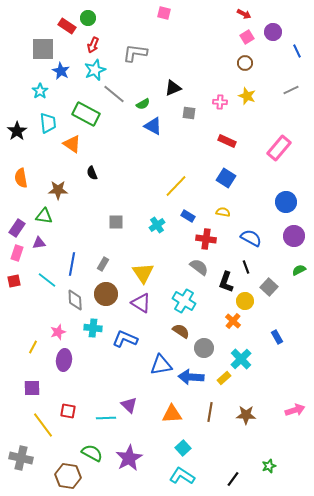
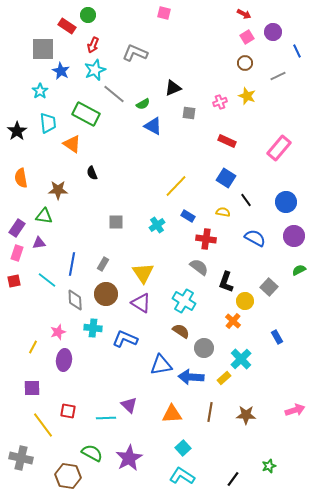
green circle at (88, 18): moved 3 px up
gray L-shape at (135, 53): rotated 15 degrees clockwise
gray line at (291, 90): moved 13 px left, 14 px up
pink cross at (220, 102): rotated 24 degrees counterclockwise
blue semicircle at (251, 238): moved 4 px right
black line at (246, 267): moved 67 px up; rotated 16 degrees counterclockwise
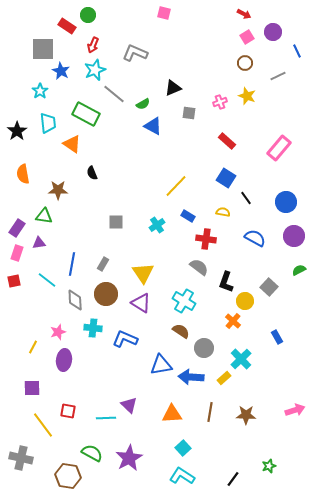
red rectangle at (227, 141): rotated 18 degrees clockwise
orange semicircle at (21, 178): moved 2 px right, 4 px up
black line at (246, 200): moved 2 px up
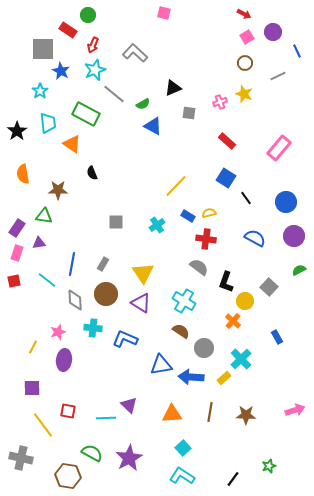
red rectangle at (67, 26): moved 1 px right, 4 px down
gray L-shape at (135, 53): rotated 20 degrees clockwise
yellow star at (247, 96): moved 3 px left, 2 px up
yellow semicircle at (223, 212): moved 14 px left, 1 px down; rotated 24 degrees counterclockwise
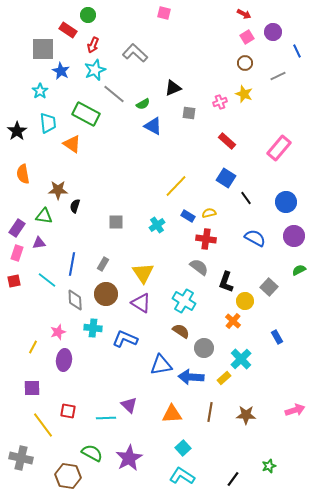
black semicircle at (92, 173): moved 17 px left, 33 px down; rotated 40 degrees clockwise
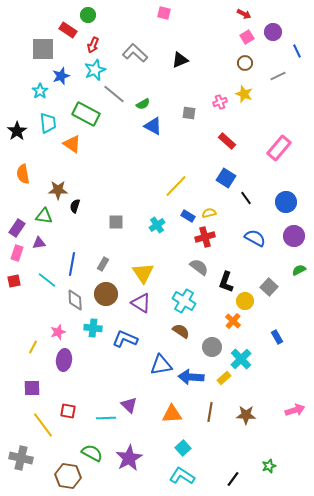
blue star at (61, 71): moved 5 px down; rotated 24 degrees clockwise
black triangle at (173, 88): moved 7 px right, 28 px up
red cross at (206, 239): moved 1 px left, 2 px up; rotated 24 degrees counterclockwise
gray circle at (204, 348): moved 8 px right, 1 px up
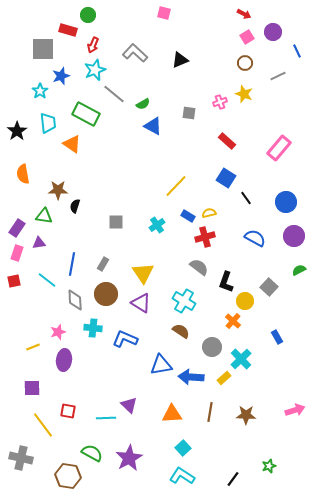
red rectangle at (68, 30): rotated 18 degrees counterclockwise
yellow line at (33, 347): rotated 40 degrees clockwise
